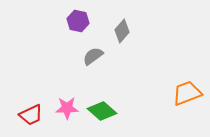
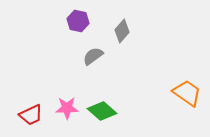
orange trapezoid: rotated 56 degrees clockwise
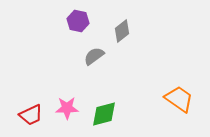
gray diamond: rotated 10 degrees clockwise
gray semicircle: moved 1 px right
orange trapezoid: moved 8 px left, 6 px down
green diamond: moved 2 px right, 3 px down; rotated 56 degrees counterclockwise
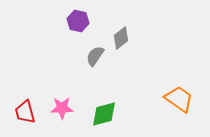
gray diamond: moved 1 px left, 7 px down
gray semicircle: moved 1 px right; rotated 20 degrees counterclockwise
pink star: moved 5 px left
red trapezoid: moved 6 px left, 3 px up; rotated 100 degrees clockwise
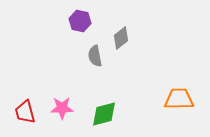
purple hexagon: moved 2 px right
gray semicircle: rotated 45 degrees counterclockwise
orange trapezoid: rotated 36 degrees counterclockwise
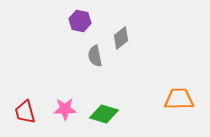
pink star: moved 3 px right, 1 px down
green diamond: rotated 32 degrees clockwise
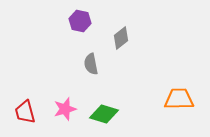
gray semicircle: moved 4 px left, 8 px down
pink star: rotated 15 degrees counterclockwise
